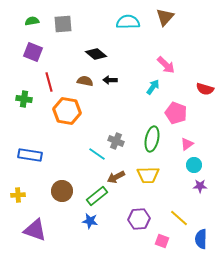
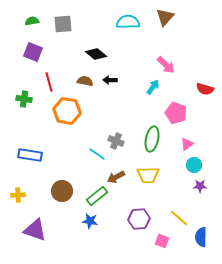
blue semicircle: moved 2 px up
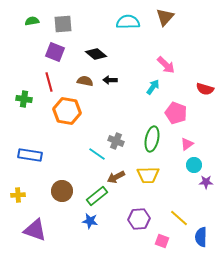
purple square: moved 22 px right
purple star: moved 6 px right, 4 px up
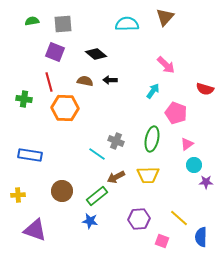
cyan semicircle: moved 1 px left, 2 px down
cyan arrow: moved 4 px down
orange hexagon: moved 2 px left, 3 px up; rotated 8 degrees counterclockwise
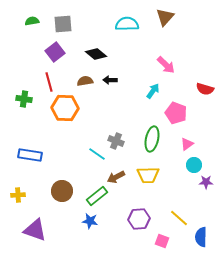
purple square: rotated 30 degrees clockwise
brown semicircle: rotated 21 degrees counterclockwise
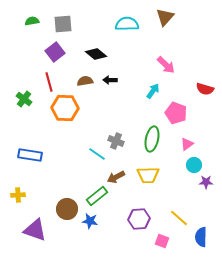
green cross: rotated 28 degrees clockwise
brown circle: moved 5 px right, 18 px down
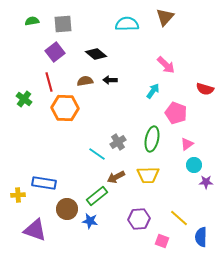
gray cross: moved 2 px right, 1 px down; rotated 35 degrees clockwise
blue rectangle: moved 14 px right, 28 px down
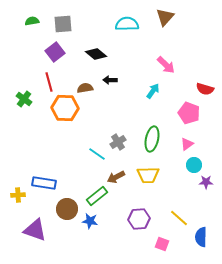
brown semicircle: moved 7 px down
pink pentagon: moved 13 px right
pink square: moved 3 px down
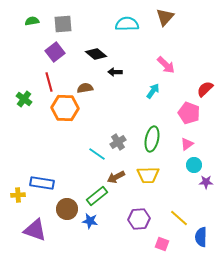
black arrow: moved 5 px right, 8 px up
red semicircle: rotated 120 degrees clockwise
blue rectangle: moved 2 px left
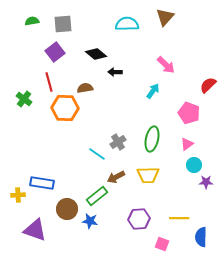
red semicircle: moved 3 px right, 4 px up
yellow line: rotated 42 degrees counterclockwise
